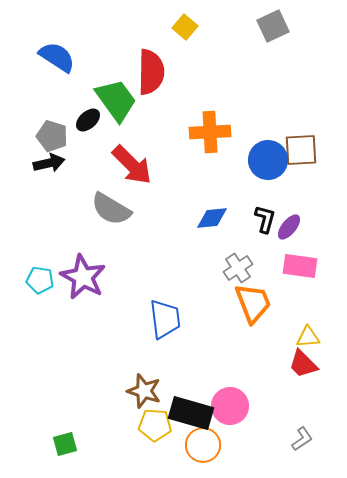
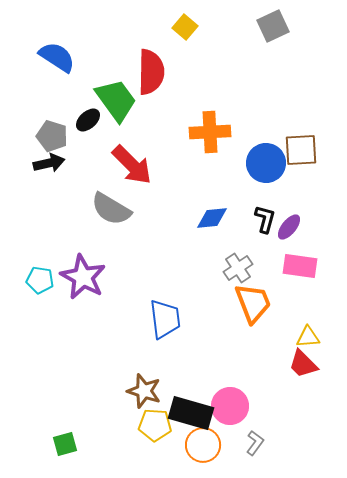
blue circle: moved 2 px left, 3 px down
gray L-shape: moved 47 px left, 4 px down; rotated 20 degrees counterclockwise
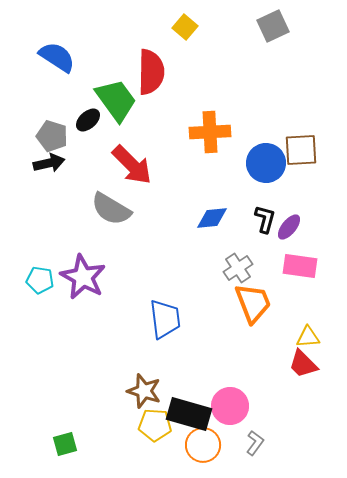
black rectangle: moved 2 px left, 1 px down
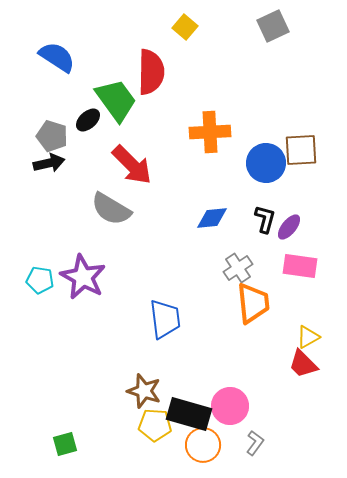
orange trapezoid: rotated 15 degrees clockwise
yellow triangle: rotated 25 degrees counterclockwise
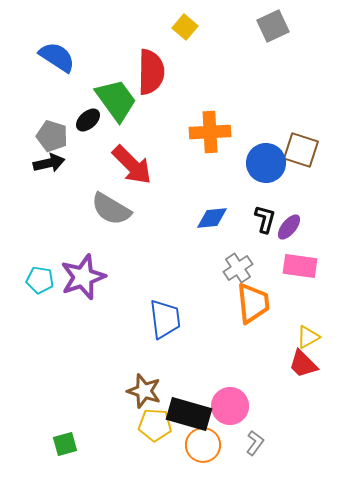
brown square: rotated 21 degrees clockwise
purple star: rotated 24 degrees clockwise
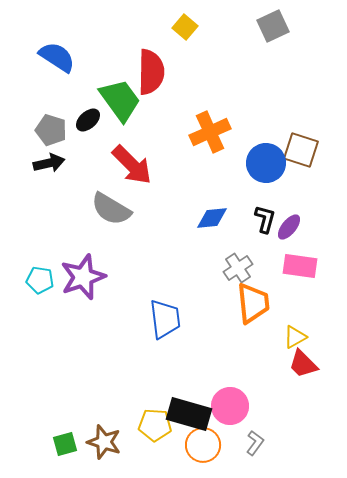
green trapezoid: moved 4 px right
orange cross: rotated 21 degrees counterclockwise
gray pentagon: moved 1 px left, 6 px up
yellow triangle: moved 13 px left
brown star: moved 40 px left, 51 px down
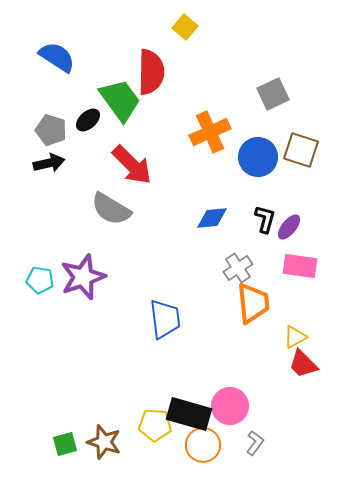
gray square: moved 68 px down
blue circle: moved 8 px left, 6 px up
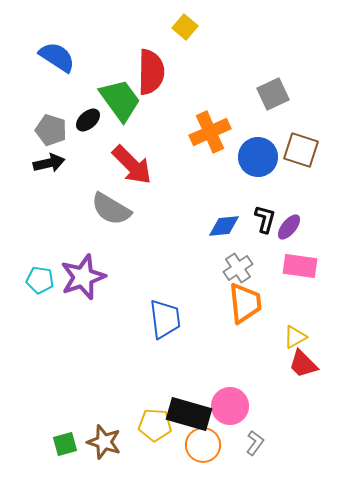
blue diamond: moved 12 px right, 8 px down
orange trapezoid: moved 8 px left
